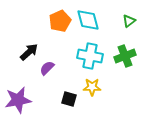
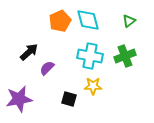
yellow star: moved 1 px right, 1 px up
purple star: moved 1 px right, 1 px up
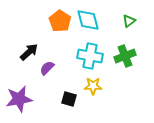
orange pentagon: rotated 15 degrees counterclockwise
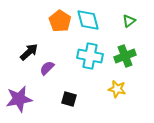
yellow star: moved 24 px right, 3 px down; rotated 12 degrees clockwise
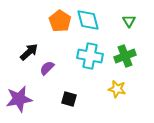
green triangle: rotated 24 degrees counterclockwise
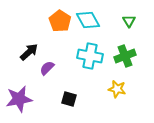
cyan diamond: rotated 15 degrees counterclockwise
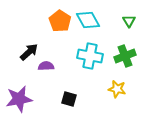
purple semicircle: moved 1 px left, 2 px up; rotated 42 degrees clockwise
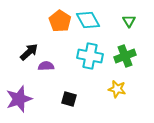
purple star: rotated 8 degrees counterclockwise
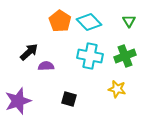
cyan diamond: moved 1 px right, 2 px down; rotated 15 degrees counterclockwise
purple star: moved 1 px left, 2 px down
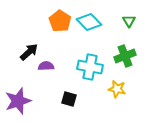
cyan cross: moved 11 px down
